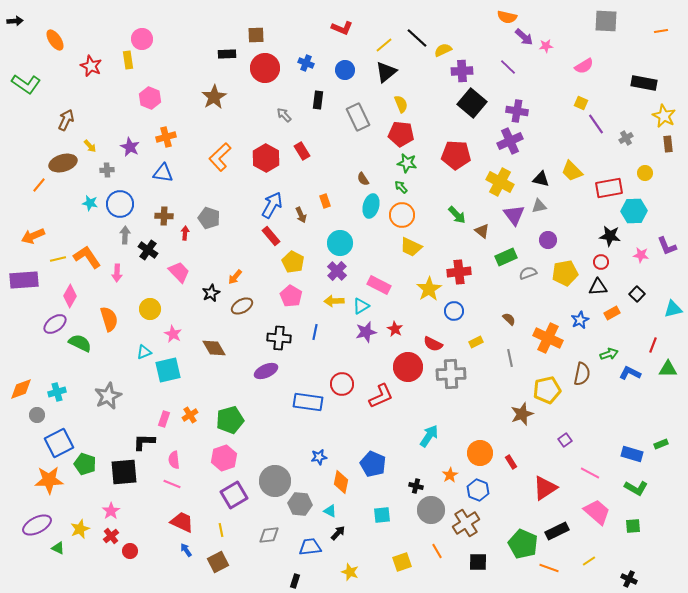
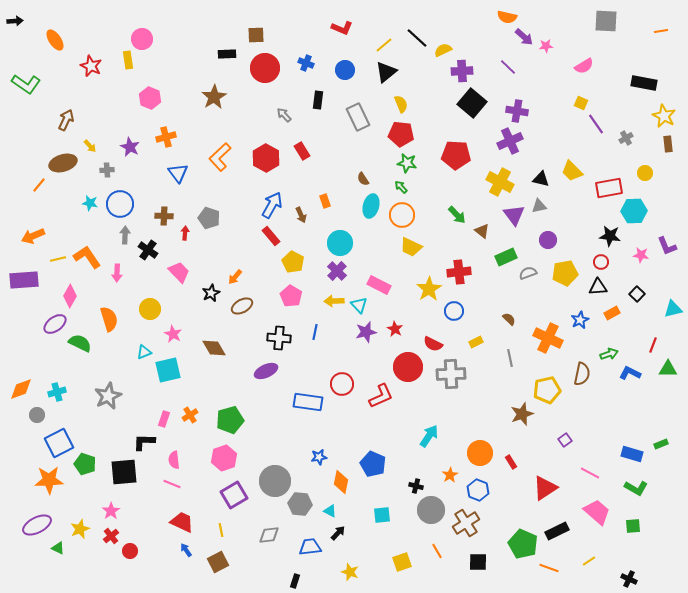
blue triangle at (163, 173): moved 15 px right; rotated 45 degrees clockwise
cyan triangle at (361, 306): moved 2 px left, 1 px up; rotated 42 degrees counterclockwise
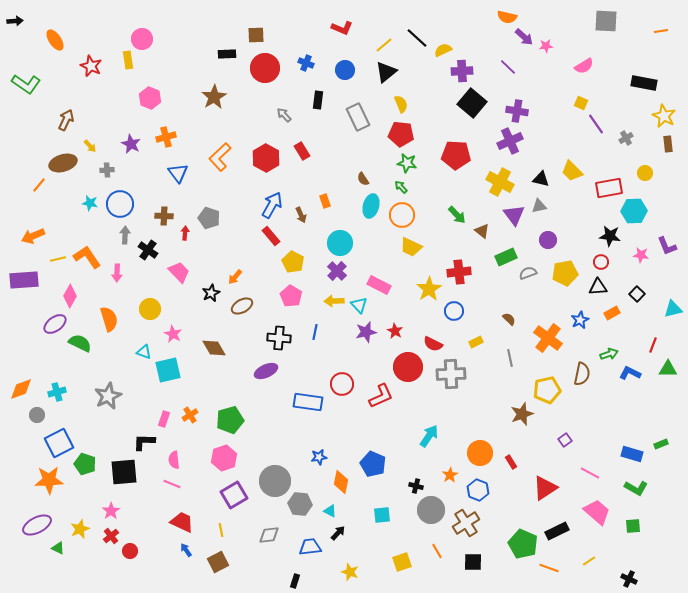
purple star at (130, 147): moved 1 px right, 3 px up
red star at (395, 329): moved 2 px down
orange cross at (548, 338): rotated 12 degrees clockwise
cyan triangle at (144, 352): rotated 42 degrees clockwise
black square at (478, 562): moved 5 px left
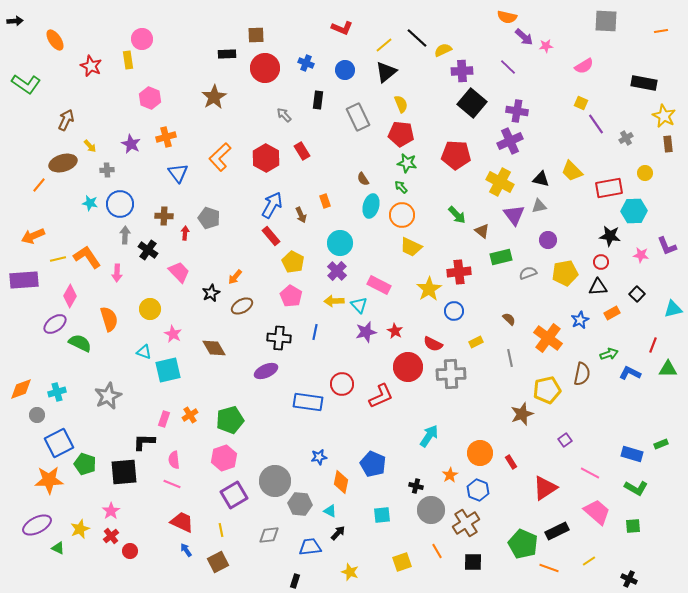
green rectangle at (506, 257): moved 5 px left; rotated 10 degrees clockwise
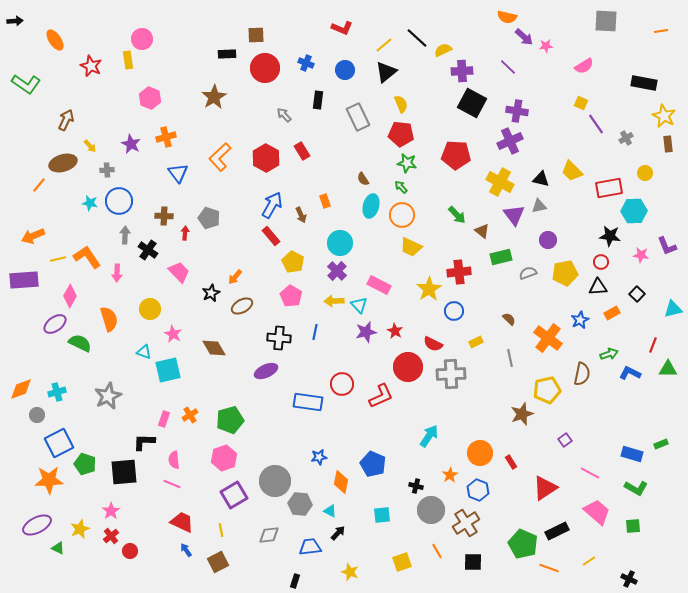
black square at (472, 103): rotated 12 degrees counterclockwise
blue circle at (120, 204): moved 1 px left, 3 px up
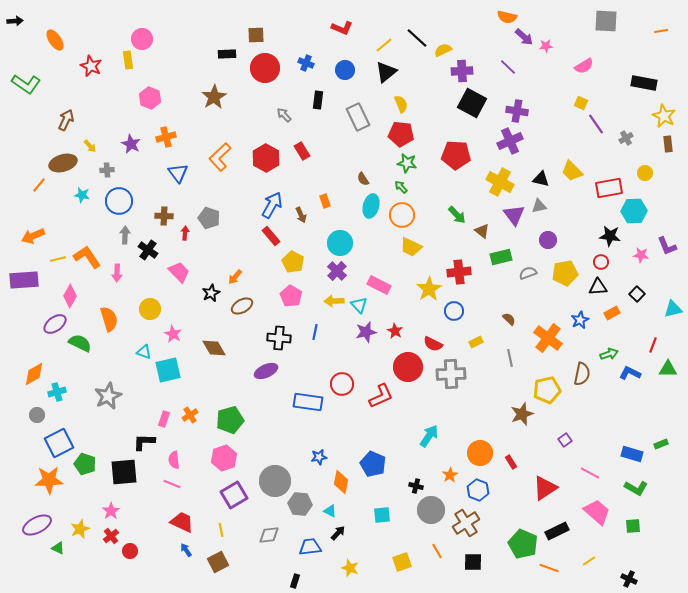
cyan star at (90, 203): moved 8 px left, 8 px up
orange diamond at (21, 389): moved 13 px right, 15 px up; rotated 10 degrees counterclockwise
yellow star at (350, 572): moved 4 px up
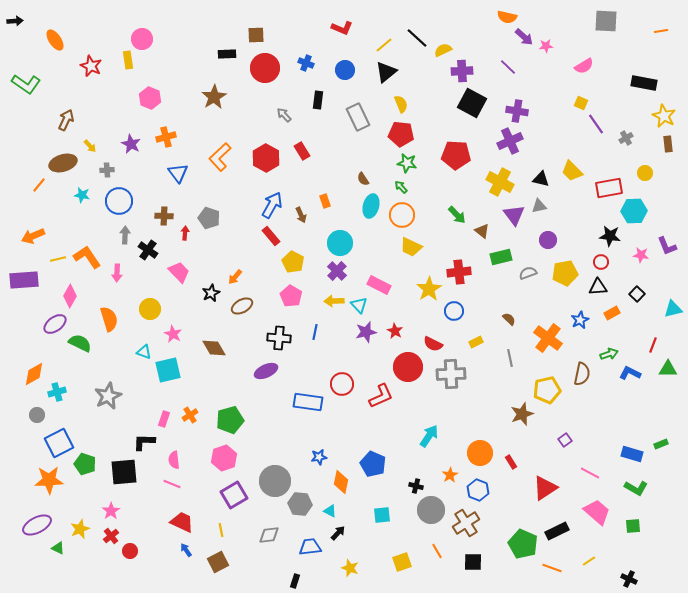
orange line at (549, 568): moved 3 px right
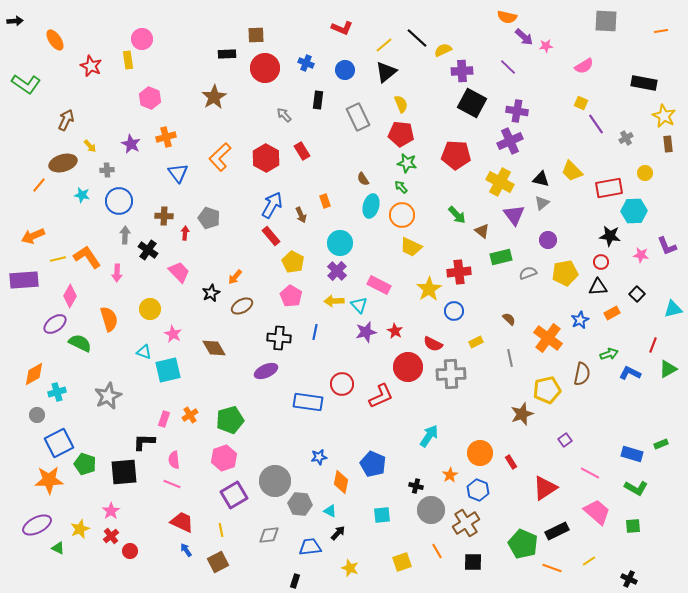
gray triangle at (539, 206): moved 3 px right, 3 px up; rotated 28 degrees counterclockwise
green triangle at (668, 369): rotated 30 degrees counterclockwise
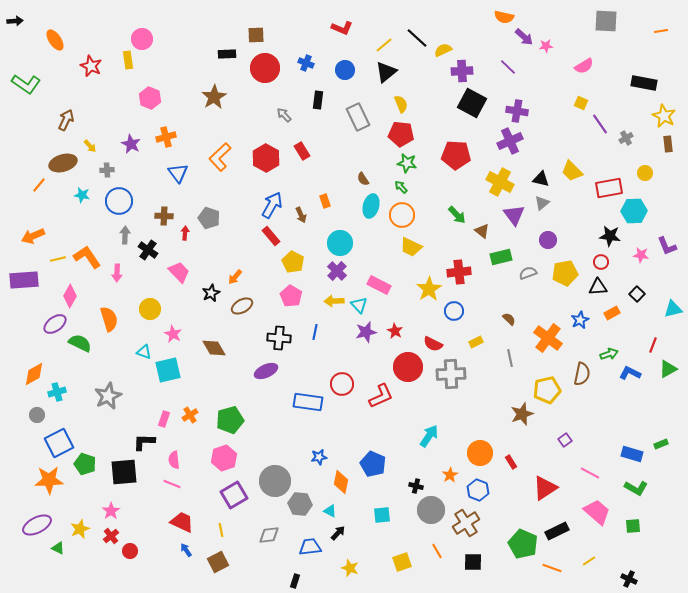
orange semicircle at (507, 17): moved 3 px left
purple line at (596, 124): moved 4 px right
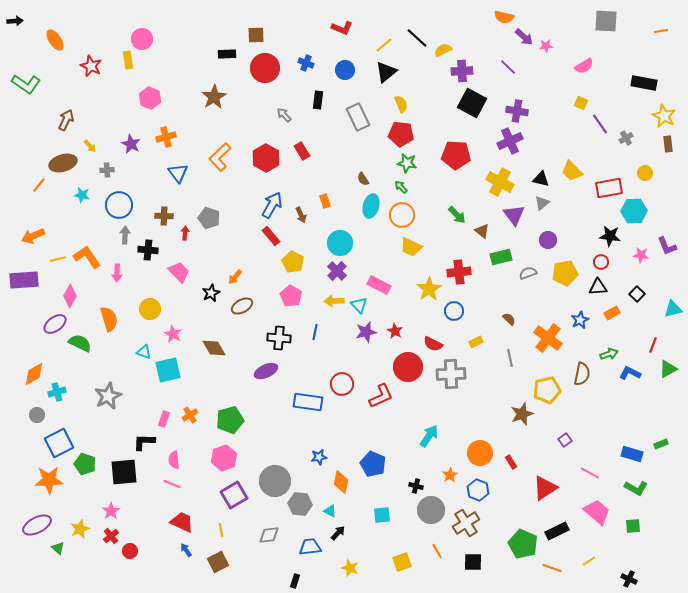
blue circle at (119, 201): moved 4 px down
black cross at (148, 250): rotated 30 degrees counterclockwise
green triangle at (58, 548): rotated 16 degrees clockwise
